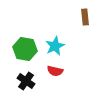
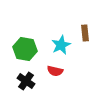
brown rectangle: moved 16 px down
cyan star: moved 6 px right, 1 px up
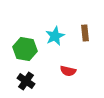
cyan star: moved 6 px left, 9 px up
red semicircle: moved 13 px right
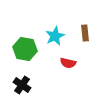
red semicircle: moved 8 px up
black cross: moved 4 px left, 4 px down
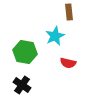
brown rectangle: moved 16 px left, 21 px up
green hexagon: moved 3 px down
